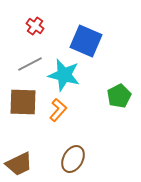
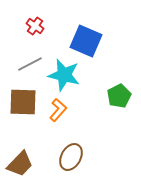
brown ellipse: moved 2 px left, 2 px up
brown trapezoid: moved 1 px right; rotated 20 degrees counterclockwise
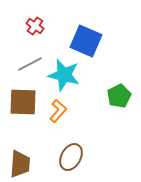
orange L-shape: moved 1 px down
brown trapezoid: rotated 40 degrees counterclockwise
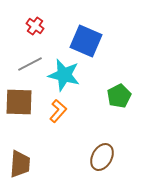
brown square: moved 4 px left
brown ellipse: moved 31 px right
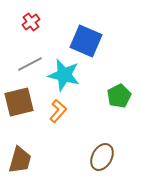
red cross: moved 4 px left, 4 px up; rotated 18 degrees clockwise
brown square: rotated 16 degrees counterclockwise
brown trapezoid: moved 4 px up; rotated 12 degrees clockwise
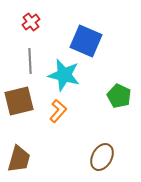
gray line: moved 3 px up; rotated 65 degrees counterclockwise
green pentagon: rotated 20 degrees counterclockwise
brown square: moved 1 px up
brown trapezoid: moved 1 px left, 1 px up
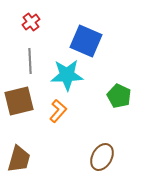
cyan star: moved 3 px right; rotated 16 degrees counterclockwise
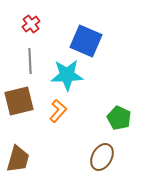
red cross: moved 2 px down
green pentagon: moved 22 px down
brown trapezoid: moved 1 px left
